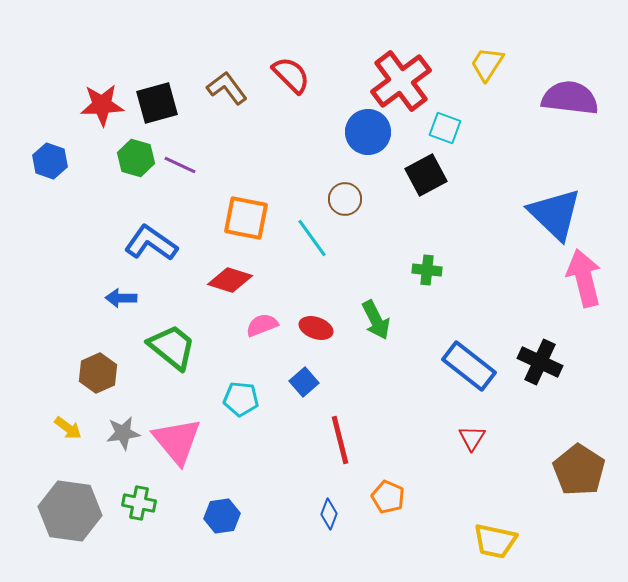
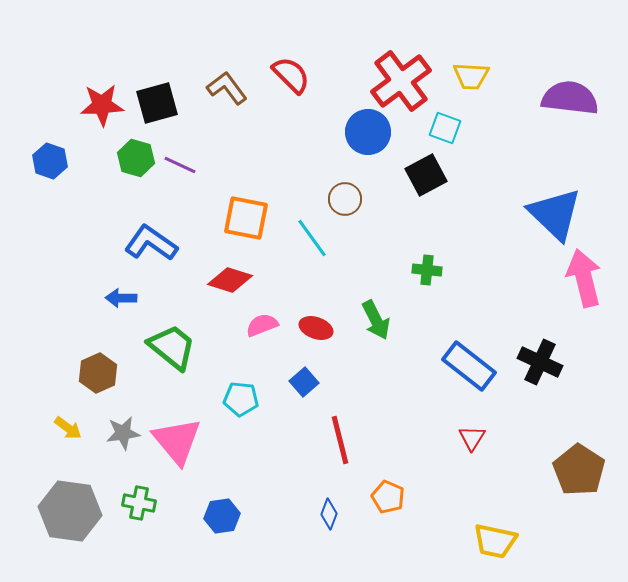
yellow trapezoid at (487, 64): moved 16 px left, 12 px down; rotated 120 degrees counterclockwise
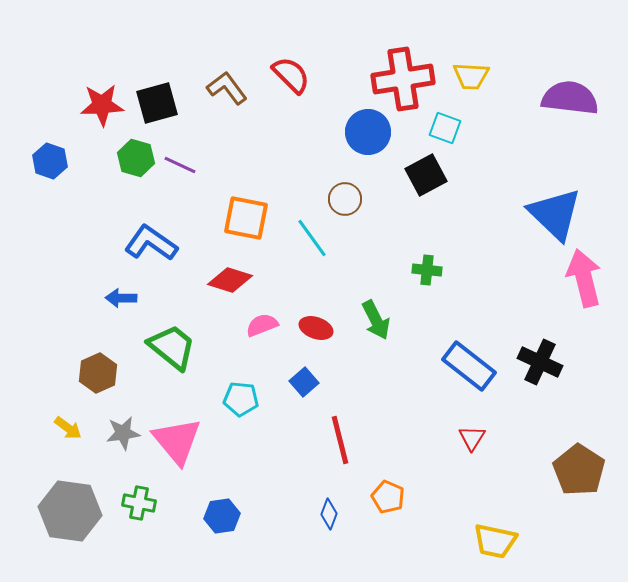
red cross at (401, 81): moved 2 px right, 2 px up; rotated 28 degrees clockwise
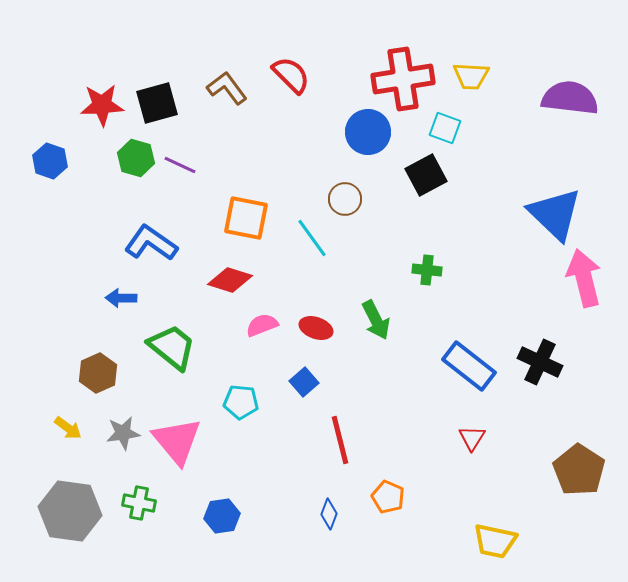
cyan pentagon at (241, 399): moved 3 px down
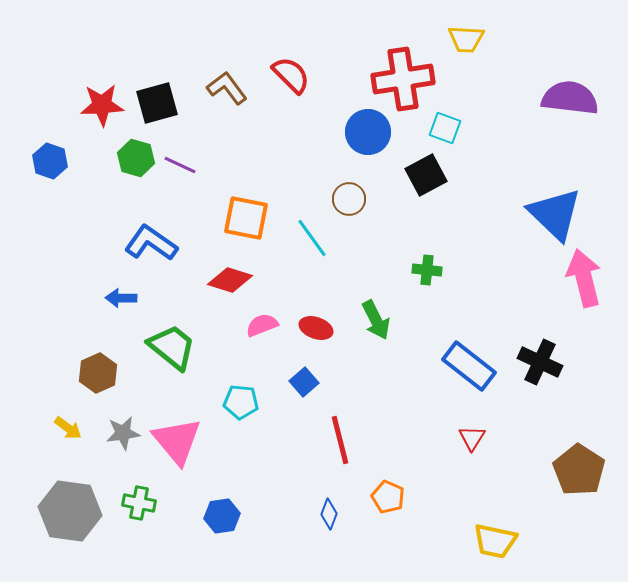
yellow trapezoid at (471, 76): moved 5 px left, 37 px up
brown circle at (345, 199): moved 4 px right
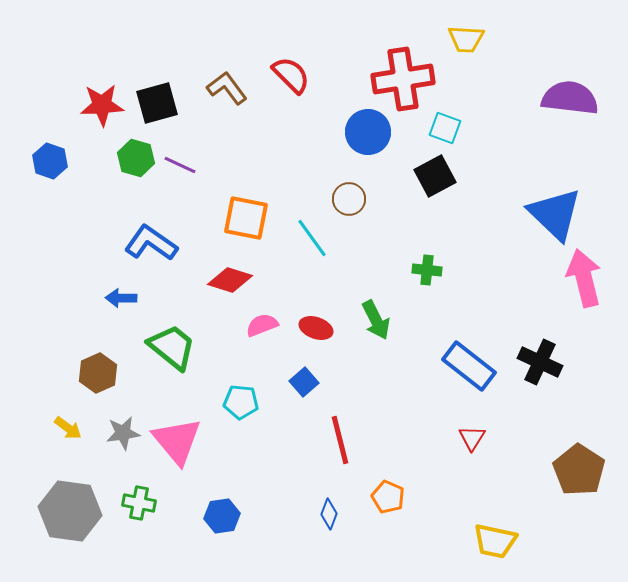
black square at (426, 175): moved 9 px right, 1 px down
